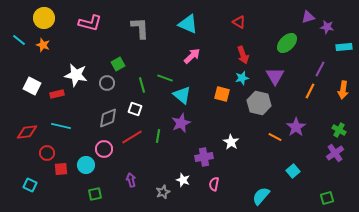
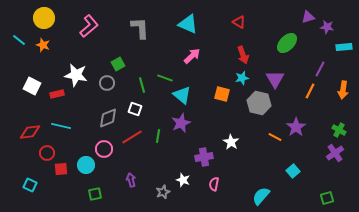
pink L-shape at (90, 23): moved 1 px left, 3 px down; rotated 55 degrees counterclockwise
purple triangle at (275, 76): moved 3 px down
red diamond at (27, 132): moved 3 px right
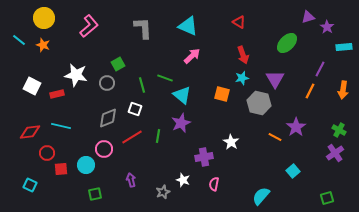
cyan triangle at (188, 24): moved 2 px down
purple star at (327, 27): rotated 24 degrees clockwise
gray L-shape at (140, 28): moved 3 px right
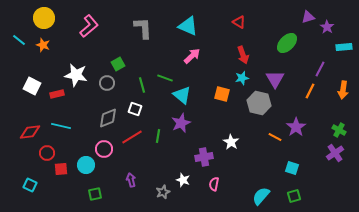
cyan square at (293, 171): moved 1 px left, 3 px up; rotated 32 degrees counterclockwise
green square at (327, 198): moved 33 px left, 2 px up
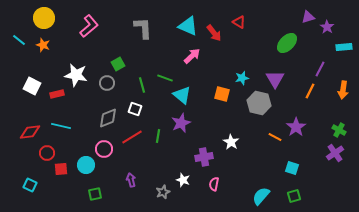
red arrow at (243, 55): moved 29 px left, 22 px up; rotated 18 degrees counterclockwise
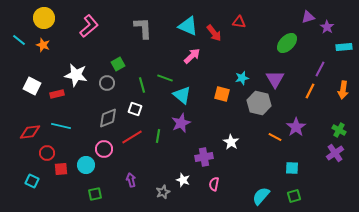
red triangle at (239, 22): rotated 24 degrees counterclockwise
cyan square at (292, 168): rotated 16 degrees counterclockwise
cyan square at (30, 185): moved 2 px right, 4 px up
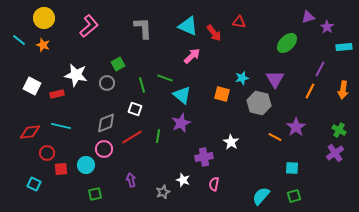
gray diamond at (108, 118): moved 2 px left, 5 px down
cyan square at (32, 181): moved 2 px right, 3 px down
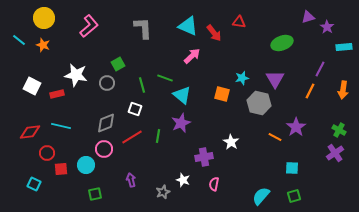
green ellipse at (287, 43): moved 5 px left; rotated 25 degrees clockwise
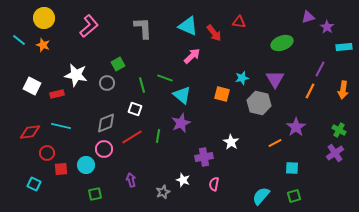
orange line at (275, 137): moved 6 px down; rotated 56 degrees counterclockwise
